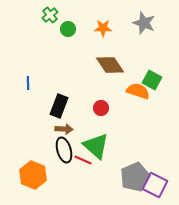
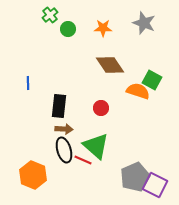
black rectangle: rotated 15 degrees counterclockwise
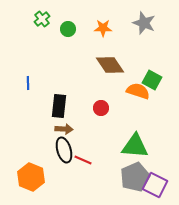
green cross: moved 8 px left, 4 px down
green triangle: moved 39 px right; rotated 36 degrees counterclockwise
orange hexagon: moved 2 px left, 2 px down
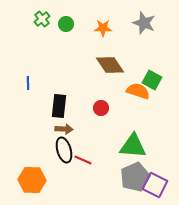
green circle: moved 2 px left, 5 px up
green triangle: moved 2 px left
orange hexagon: moved 1 px right, 3 px down; rotated 20 degrees counterclockwise
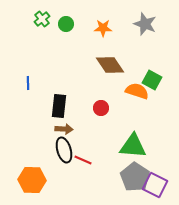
gray star: moved 1 px right, 1 px down
orange semicircle: moved 1 px left
gray pentagon: rotated 16 degrees counterclockwise
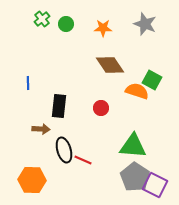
brown arrow: moved 23 px left
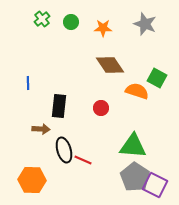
green circle: moved 5 px right, 2 px up
green square: moved 5 px right, 2 px up
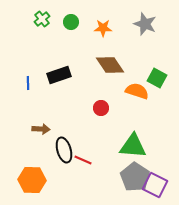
black rectangle: moved 31 px up; rotated 65 degrees clockwise
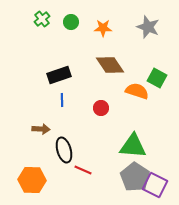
gray star: moved 3 px right, 3 px down
blue line: moved 34 px right, 17 px down
red line: moved 10 px down
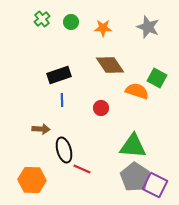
red line: moved 1 px left, 1 px up
